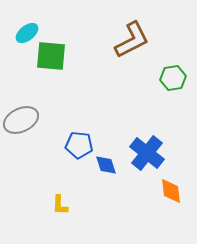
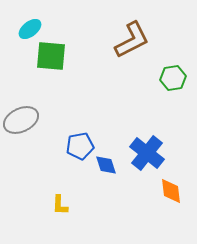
cyan ellipse: moved 3 px right, 4 px up
blue pentagon: moved 1 px right, 1 px down; rotated 16 degrees counterclockwise
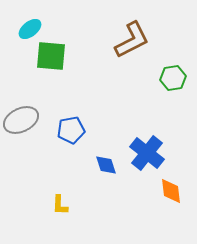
blue pentagon: moved 9 px left, 16 px up
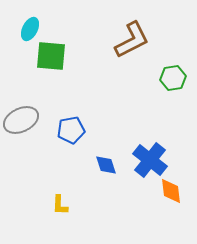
cyan ellipse: rotated 25 degrees counterclockwise
blue cross: moved 3 px right, 7 px down
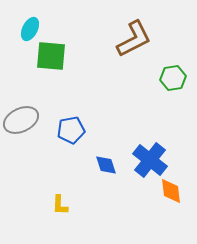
brown L-shape: moved 2 px right, 1 px up
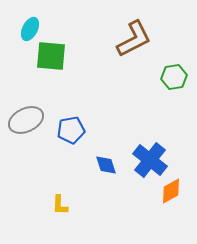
green hexagon: moved 1 px right, 1 px up
gray ellipse: moved 5 px right
orange diamond: rotated 68 degrees clockwise
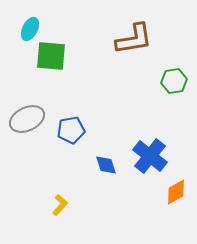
brown L-shape: rotated 18 degrees clockwise
green hexagon: moved 4 px down
gray ellipse: moved 1 px right, 1 px up
blue cross: moved 4 px up
orange diamond: moved 5 px right, 1 px down
yellow L-shape: rotated 140 degrees counterclockwise
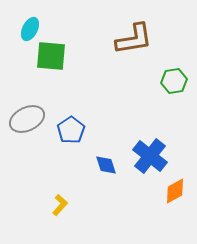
blue pentagon: rotated 24 degrees counterclockwise
orange diamond: moved 1 px left, 1 px up
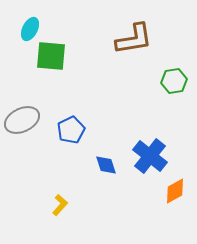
gray ellipse: moved 5 px left, 1 px down
blue pentagon: rotated 8 degrees clockwise
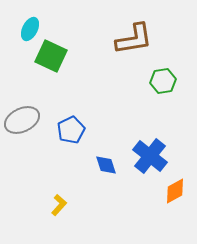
green square: rotated 20 degrees clockwise
green hexagon: moved 11 px left
yellow L-shape: moved 1 px left
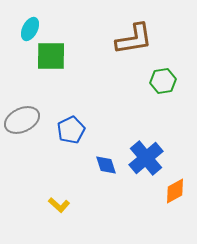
green square: rotated 24 degrees counterclockwise
blue cross: moved 4 px left, 2 px down; rotated 12 degrees clockwise
yellow L-shape: rotated 90 degrees clockwise
